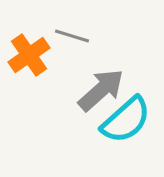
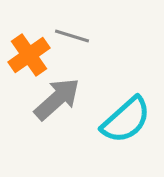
gray arrow: moved 44 px left, 9 px down
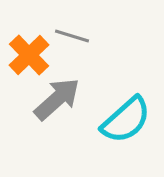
orange cross: rotated 9 degrees counterclockwise
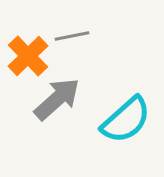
gray line: rotated 28 degrees counterclockwise
orange cross: moved 1 px left, 1 px down
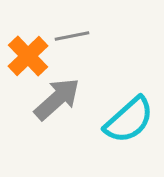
cyan semicircle: moved 3 px right
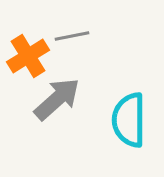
orange cross: rotated 12 degrees clockwise
cyan semicircle: rotated 132 degrees clockwise
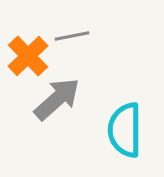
orange cross: rotated 12 degrees counterclockwise
cyan semicircle: moved 4 px left, 10 px down
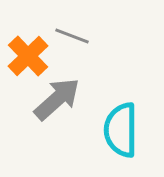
gray line: rotated 32 degrees clockwise
cyan semicircle: moved 4 px left
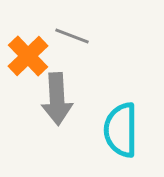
gray arrow: rotated 129 degrees clockwise
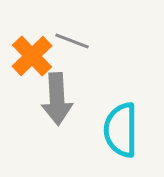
gray line: moved 5 px down
orange cross: moved 4 px right
